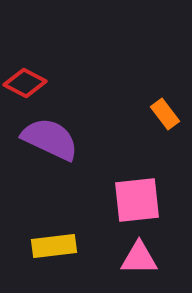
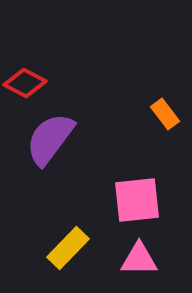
purple semicircle: rotated 78 degrees counterclockwise
yellow rectangle: moved 14 px right, 2 px down; rotated 39 degrees counterclockwise
pink triangle: moved 1 px down
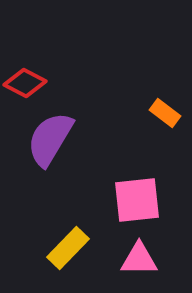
orange rectangle: moved 1 px up; rotated 16 degrees counterclockwise
purple semicircle: rotated 6 degrees counterclockwise
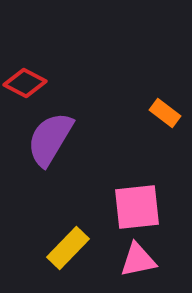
pink square: moved 7 px down
pink triangle: moved 1 px left, 1 px down; rotated 12 degrees counterclockwise
